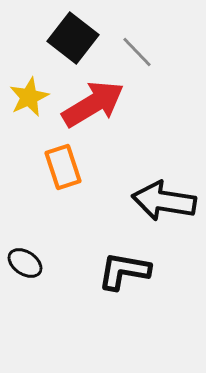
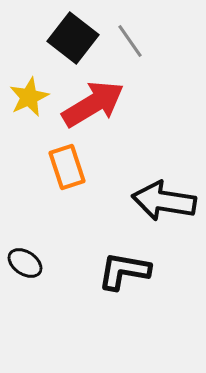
gray line: moved 7 px left, 11 px up; rotated 9 degrees clockwise
orange rectangle: moved 4 px right
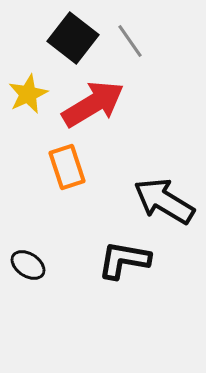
yellow star: moved 1 px left, 3 px up
black arrow: rotated 22 degrees clockwise
black ellipse: moved 3 px right, 2 px down
black L-shape: moved 11 px up
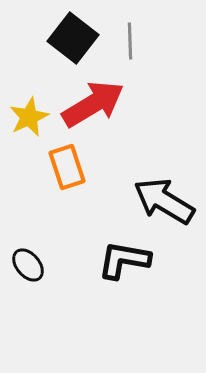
gray line: rotated 33 degrees clockwise
yellow star: moved 1 px right, 23 px down
black ellipse: rotated 16 degrees clockwise
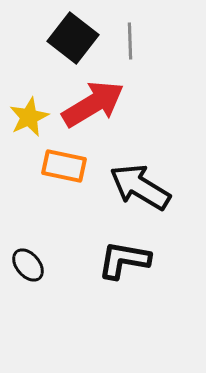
orange rectangle: moved 3 px left, 1 px up; rotated 60 degrees counterclockwise
black arrow: moved 24 px left, 14 px up
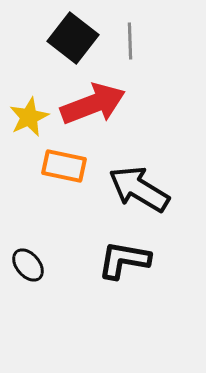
red arrow: rotated 10 degrees clockwise
black arrow: moved 1 px left, 2 px down
